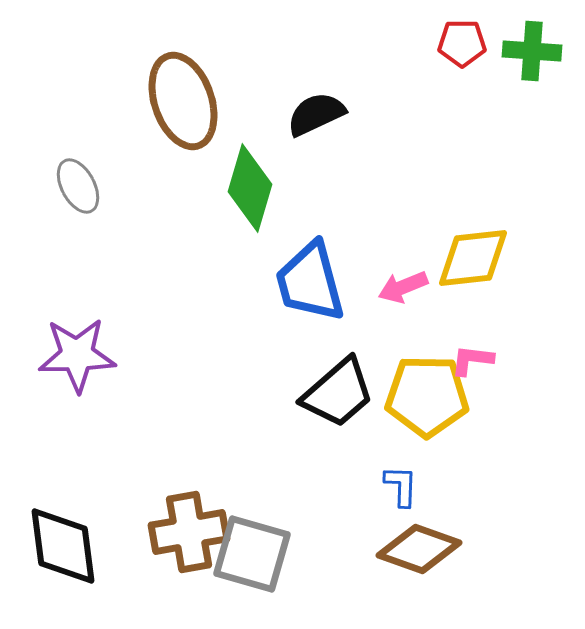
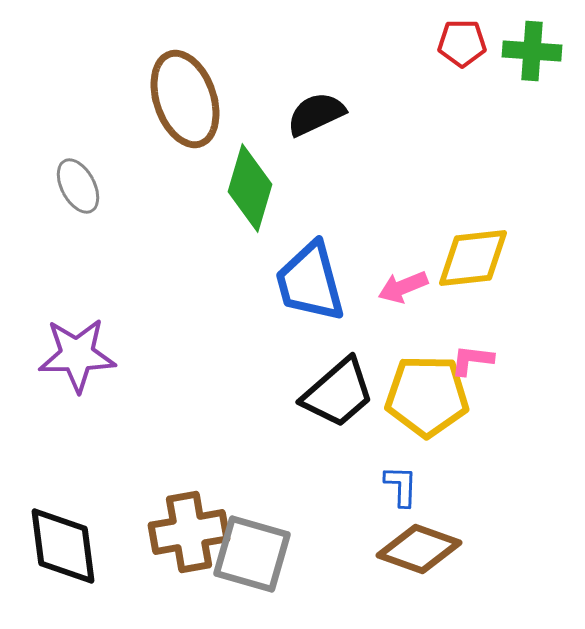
brown ellipse: moved 2 px right, 2 px up
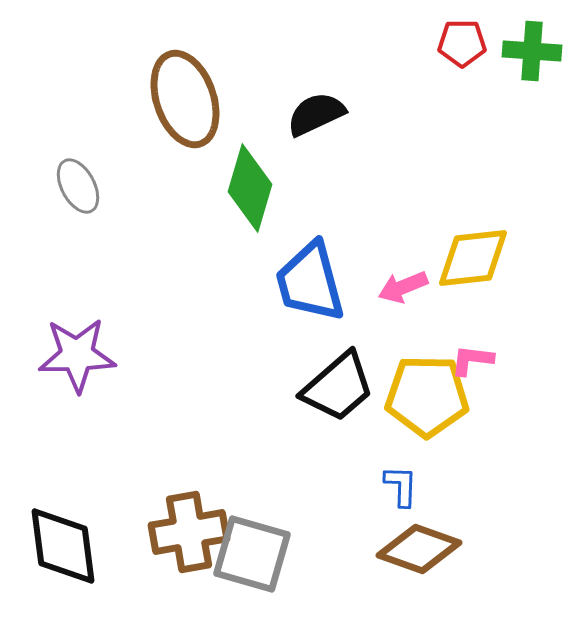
black trapezoid: moved 6 px up
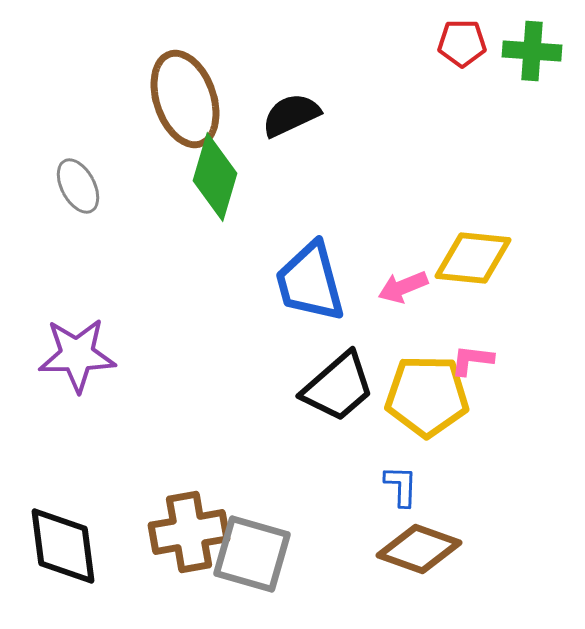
black semicircle: moved 25 px left, 1 px down
green diamond: moved 35 px left, 11 px up
yellow diamond: rotated 12 degrees clockwise
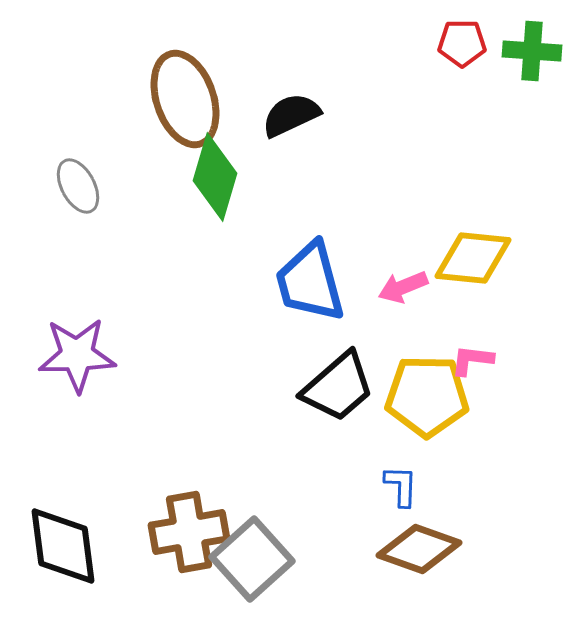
gray square: moved 5 px down; rotated 32 degrees clockwise
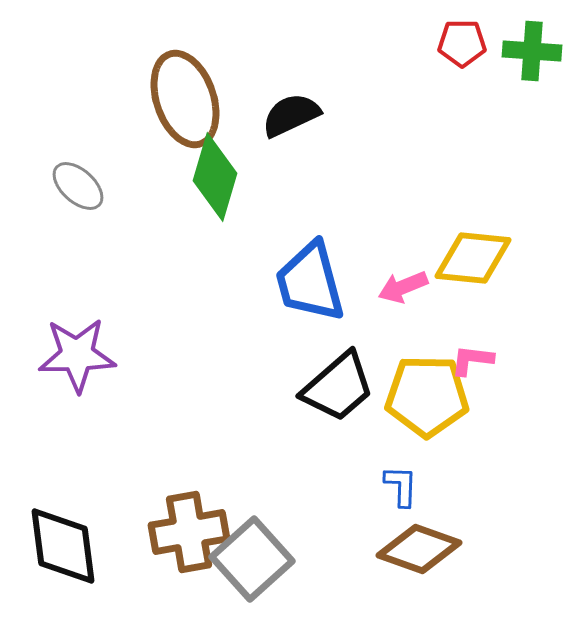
gray ellipse: rotated 20 degrees counterclockwise
